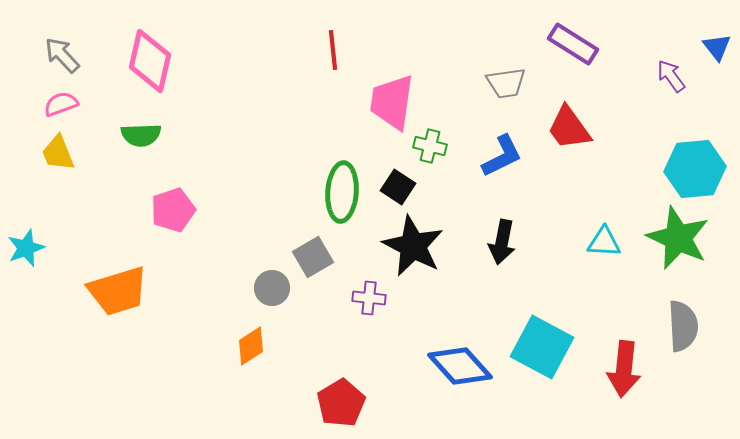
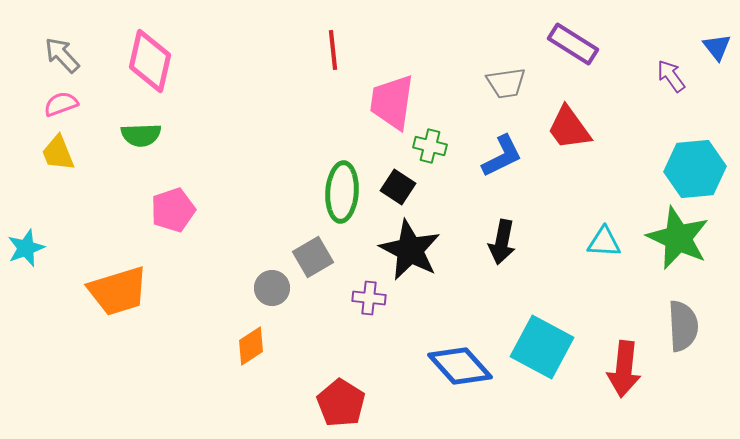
black star: moved 3 px left, 4 px down
red pentagon: rotated 9 degrees counterclockwise
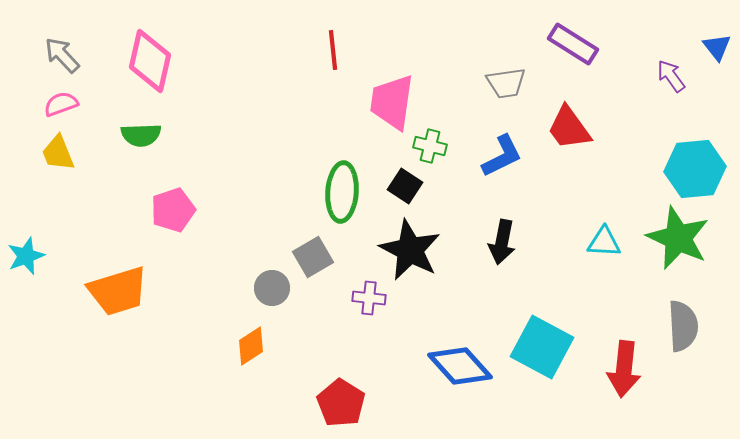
black square: moved 7 px right, 1 px up
cyan star: moved 8 px down
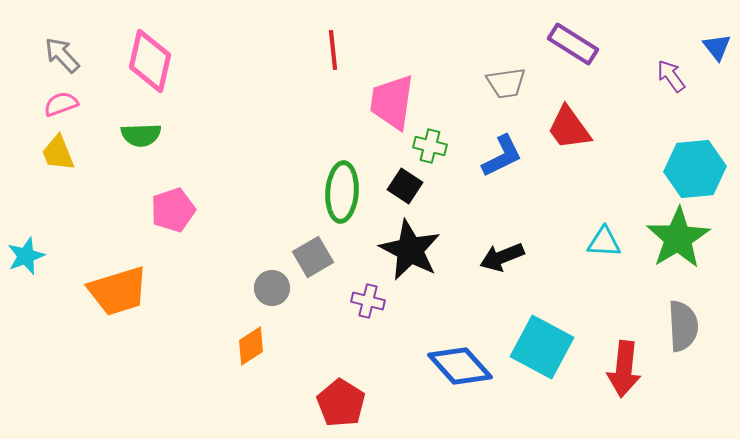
green star: rotated 16 degrees clockwise
black arrow: moved 15 px down; rotated 57 degrees clockwise
purple cross: moved 1 px left, 3 px down; rotated 8 degrees clockwise
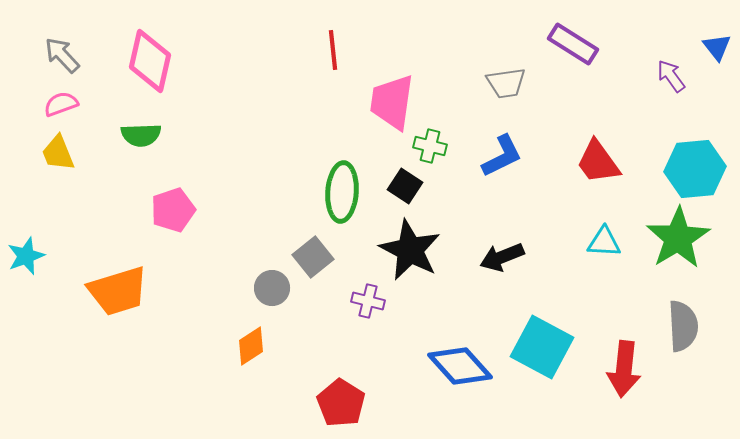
red trapezoid: moved 29 px right, 34 px down
gray square: rotated 9 degrees counterclockwise
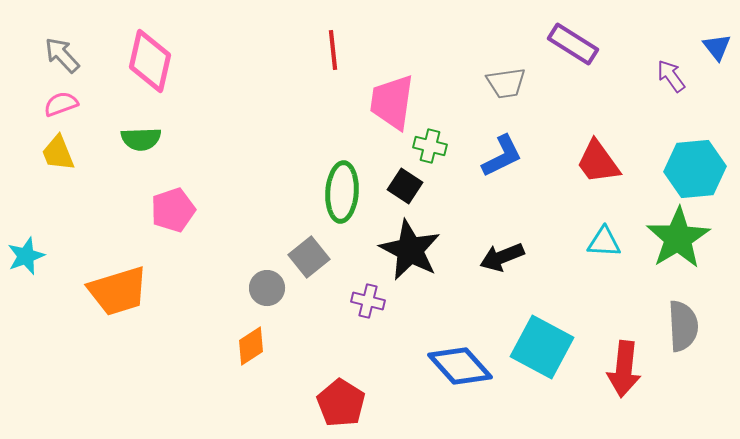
green semicircle: moved 4 px down
gray square: moved 4 px left
gray circle: moved 5 px left
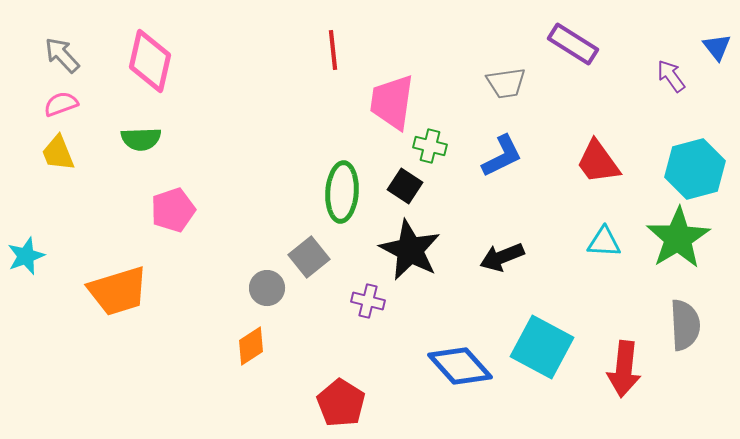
cyan hexagon: rotated 10 degrees counterclockwise
gray semicircle: moved 2 px right, 1 px up
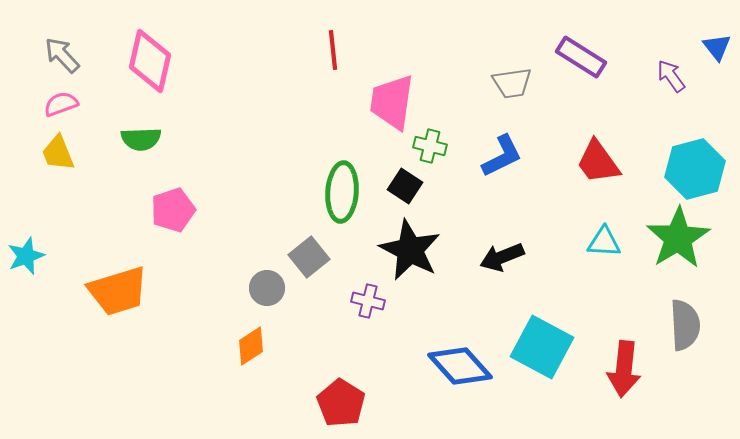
purple rectangle: moved 8 px right, 13 px down
gray trapezoid: moved 6 px right
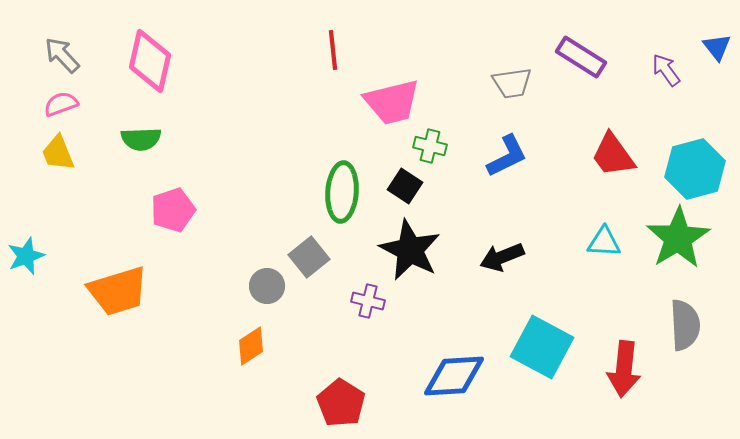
purple arrow: moved 5 px left, 6 px up
pink trapezoid: rotated 112 degrees counterclockwise
blue L-shape: moved 5 px right
red trapezoid: moved 15 px right, 7 px up
gray circle: moved 2 px up
blue diamond: moved 6 px left, 10 px down; rotated 52 degrees counterclockwise
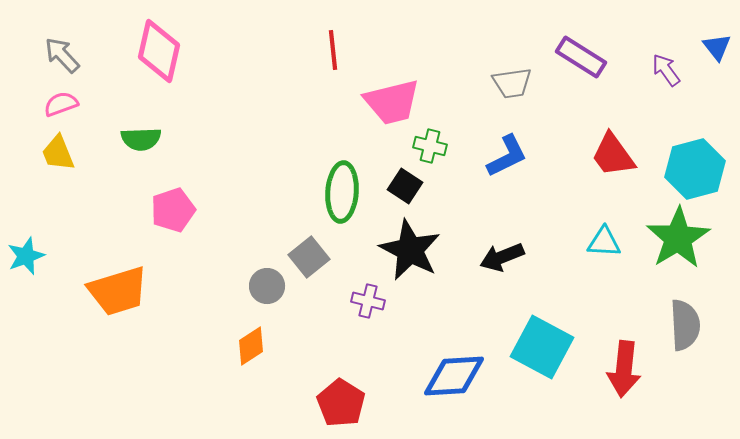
pink diamond: moved 9 px right, 10 px up
